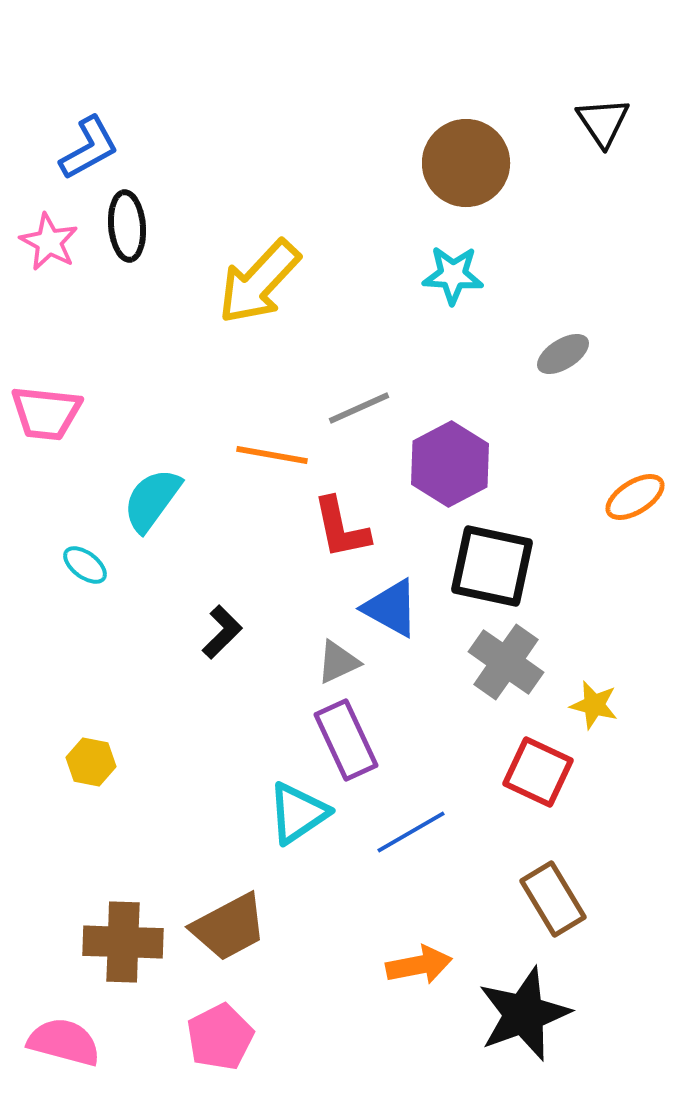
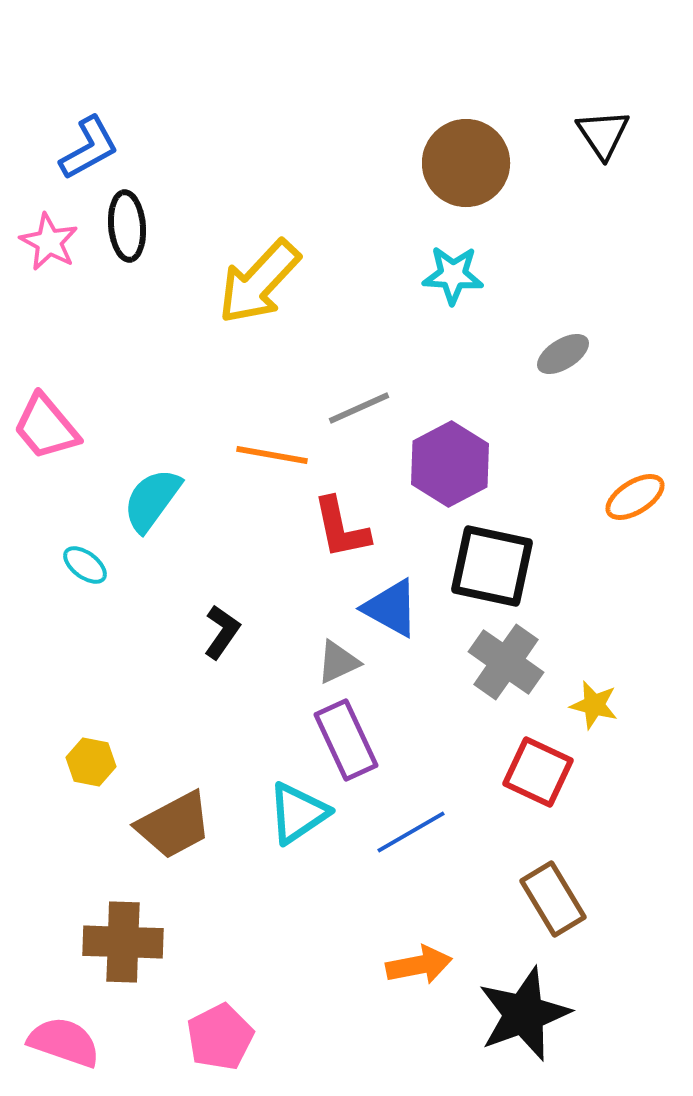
black triangle: moved 12 px down
pink trapezoid: moved 14 px down; rotated 44 degrees clockwise
black L-shape: rotated 10 degrees counterclockwise
brown trapezoid: moved 55 px left, 102 px up
pink semicircle: rotated 4 degrees clockwise
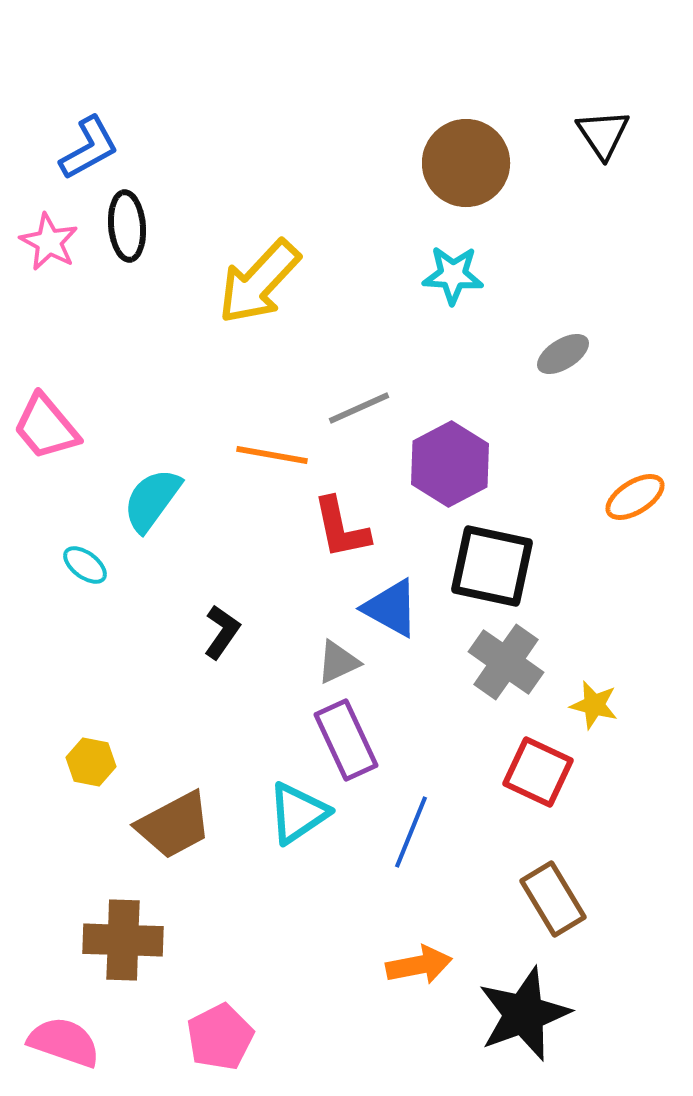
blue line: rotated 38 degrees counterclockwise
brown cross: moved 2 px up
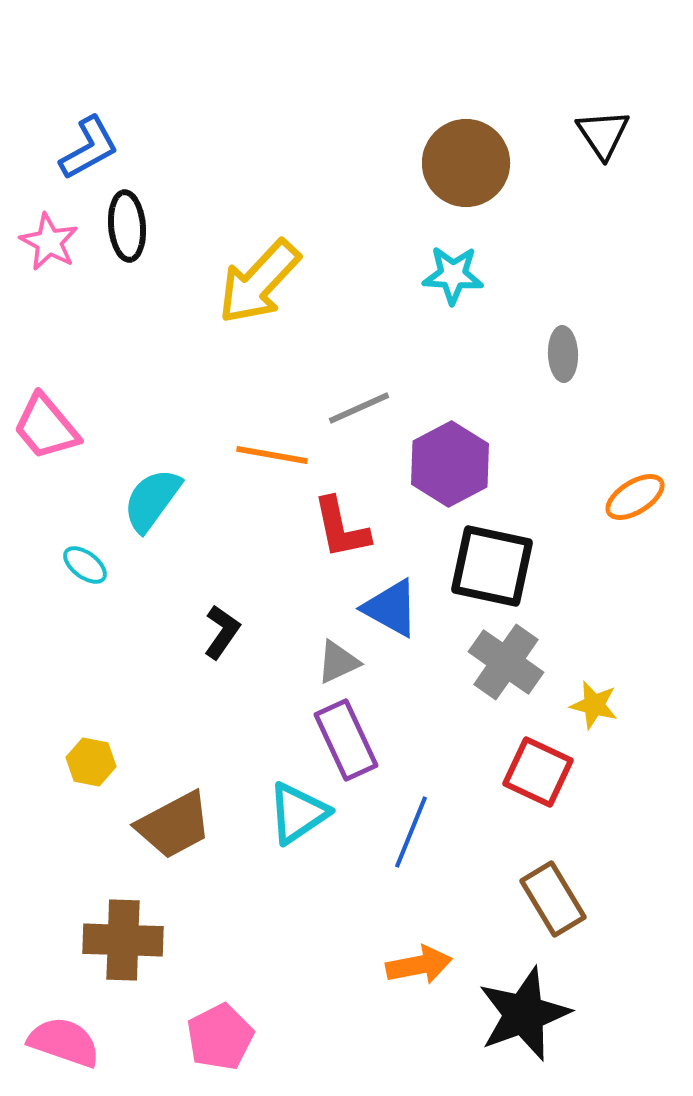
gray ellipse: rotated 60 degrees counterclockwise
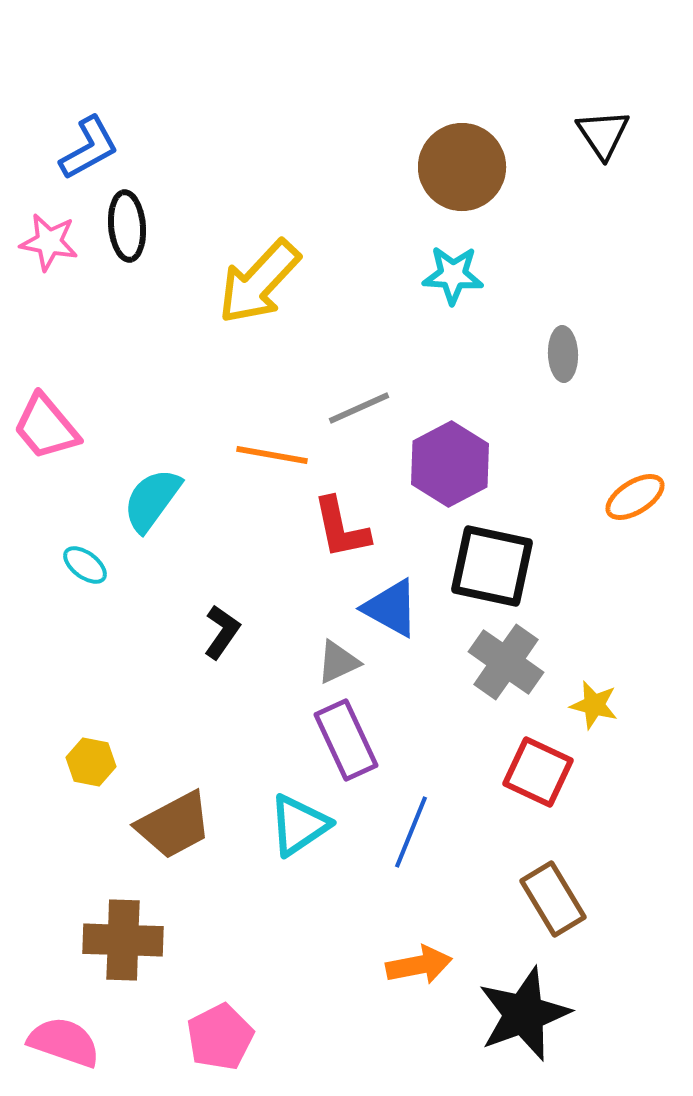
brown circle: moved 4 px left, 4 px down
pink star: rotated 18 degrees counterclockwise
cyan triangle: moved 1 px right, 12 px down
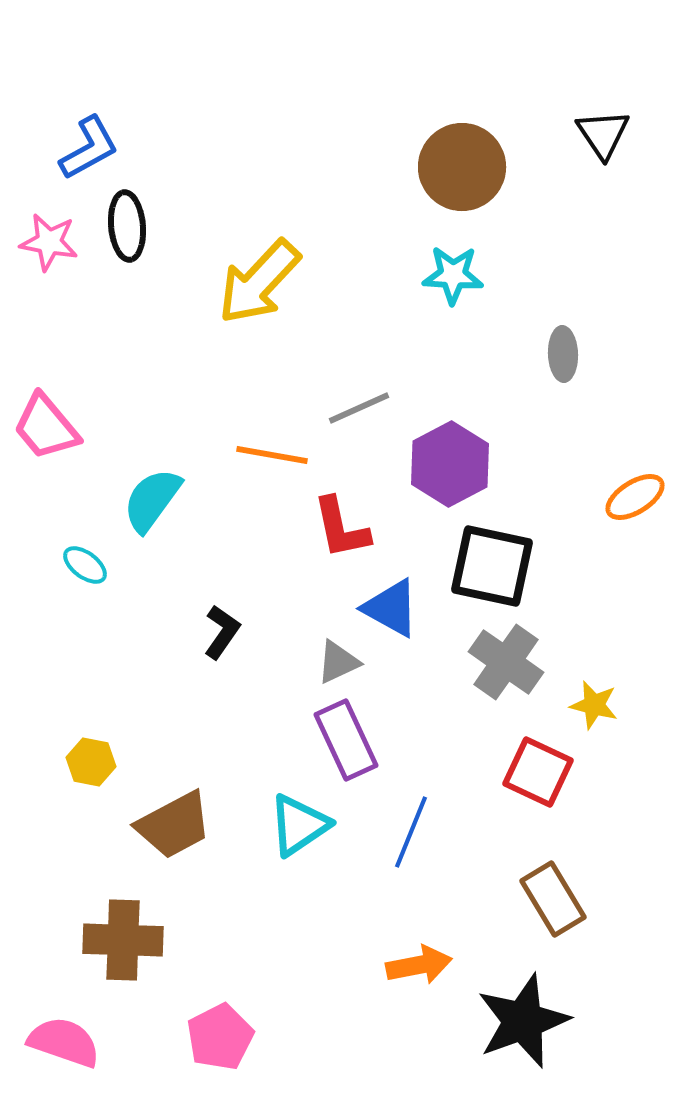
black star: moved 1 px left, 7 px down
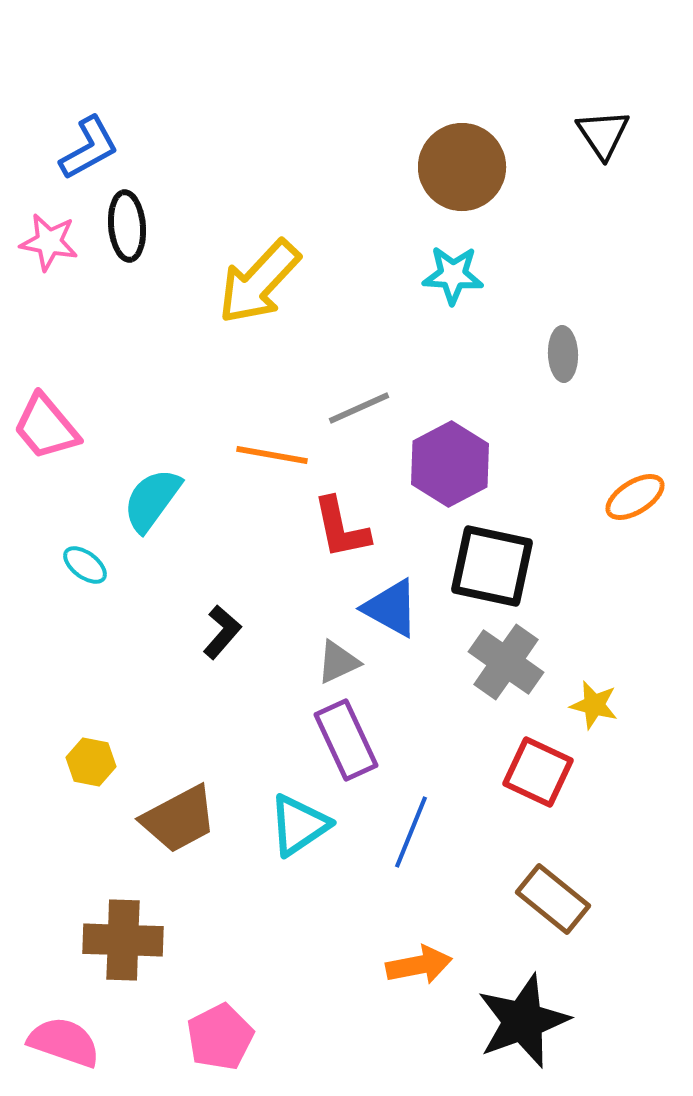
black L-shape: rotated 6 degrees clockwise
brown trapezoid: moved 5 px right, 6 px up
brown rectangle: rotated 20 degrees counterclockwise
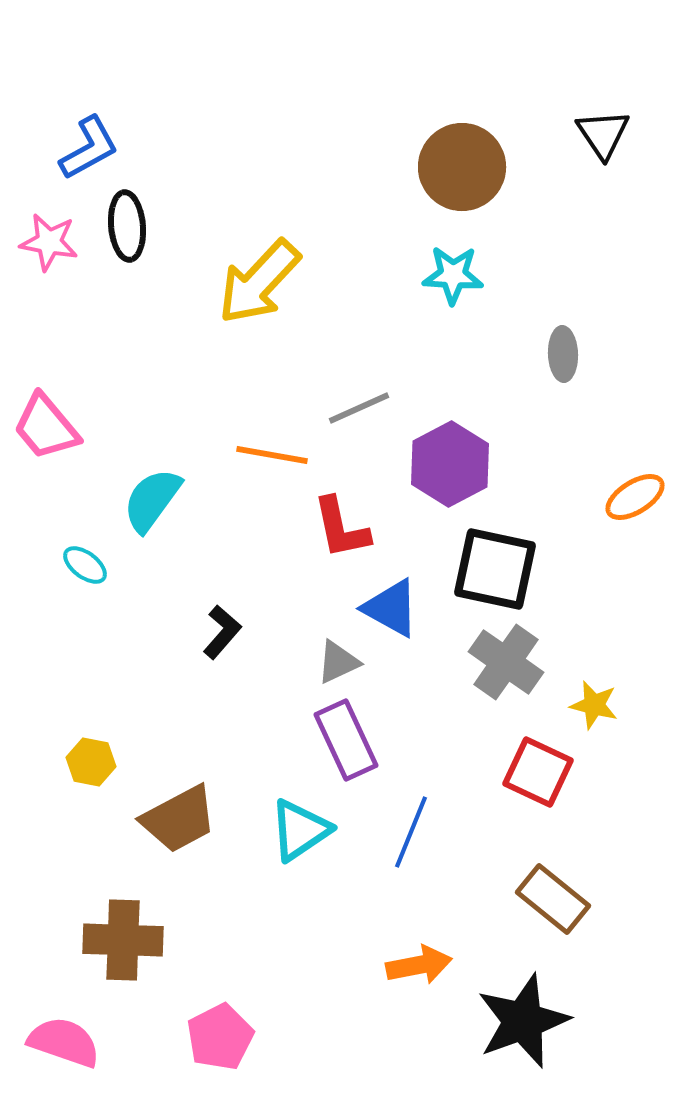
black square: moved 3 px right, 3 px down
cyan triangle: moved 1 px right, 5 px down
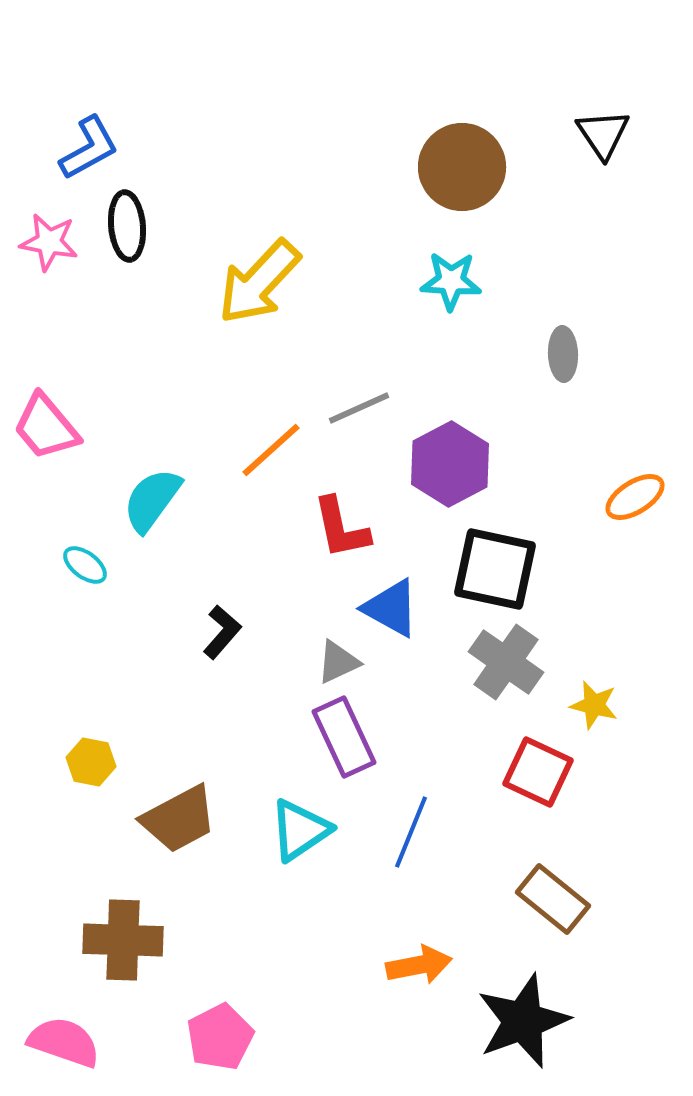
cyan star: moved 2 px left, 6 px down
orange line: moved 1 px left, 5 px up; rotated 52 degrees counterclockwise
purple rectangle: moved 2 px left, 3 px up
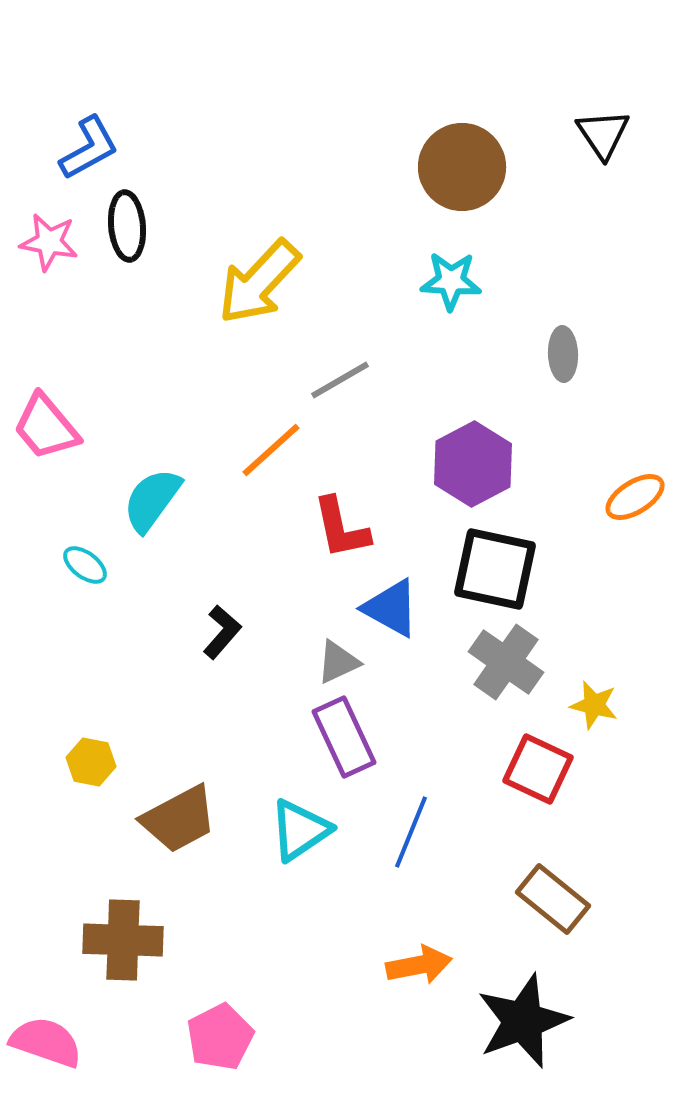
gray line: moved 19 px left, 28 px up; rotated 6 degrees counterclockwise
purple hexagon: moved 23 px right
red square: moved 3 px up
pink semicircle: moved 18 px left
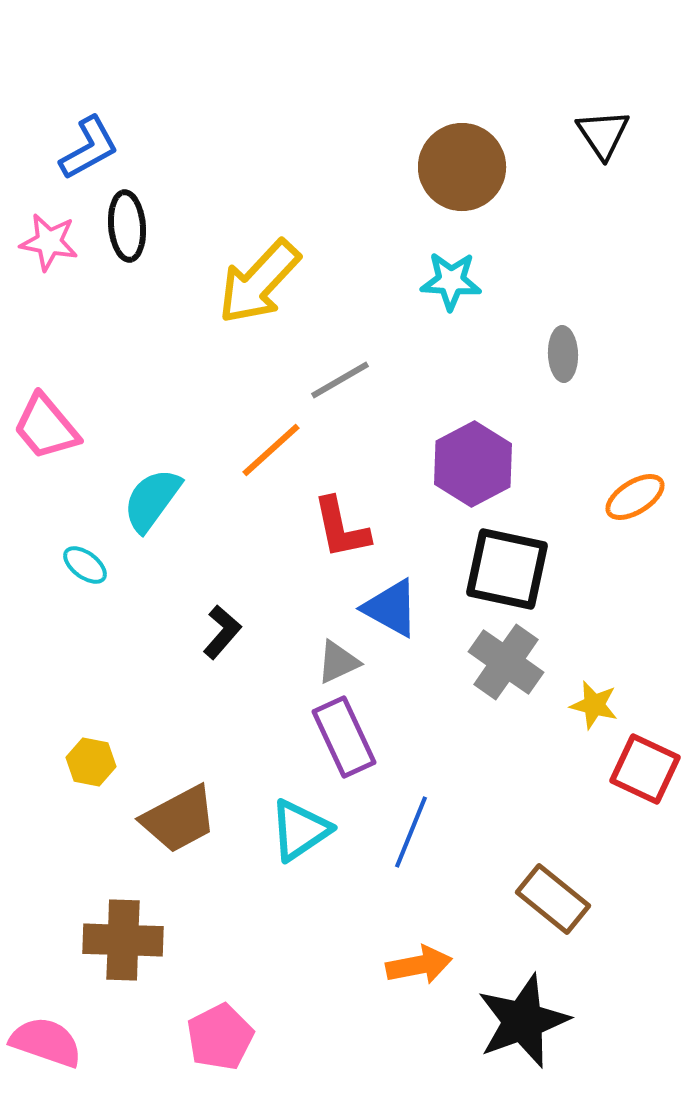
black square: moved 12 px right
red square: moved 107 px right
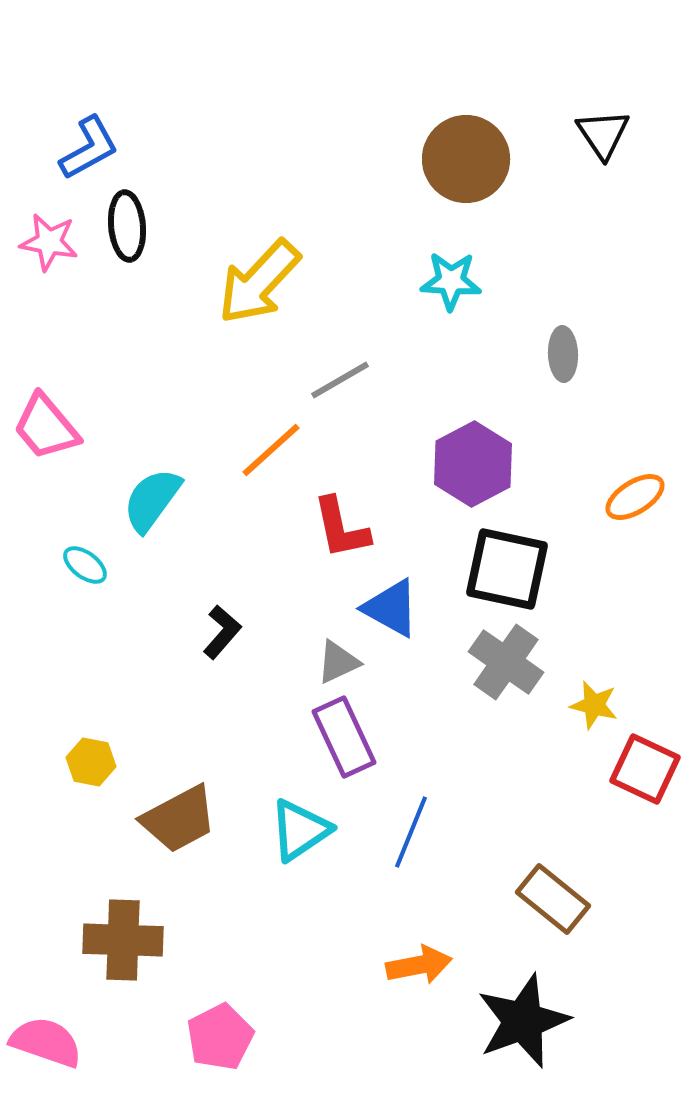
brown circle: moved 4 px right, 8 px up
